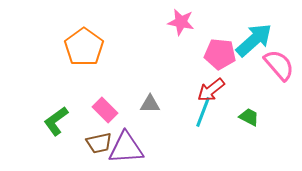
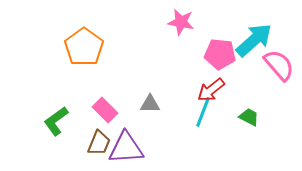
brown trapezoid: rotated 56 degrees counterclockwise
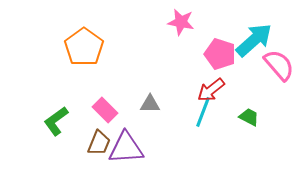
pink pentagon: rotated 12 degrees clockwise
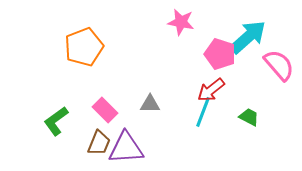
cyan arrow: moved 6 px left, 3 px up
orange pentagon: rotated 15 degrees clockwise
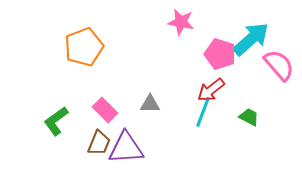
cyan arrow: moved 3 px right, 2 px down
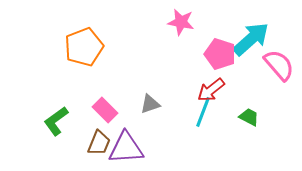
gray triangle: rotated 20 degrees counterclockwise
